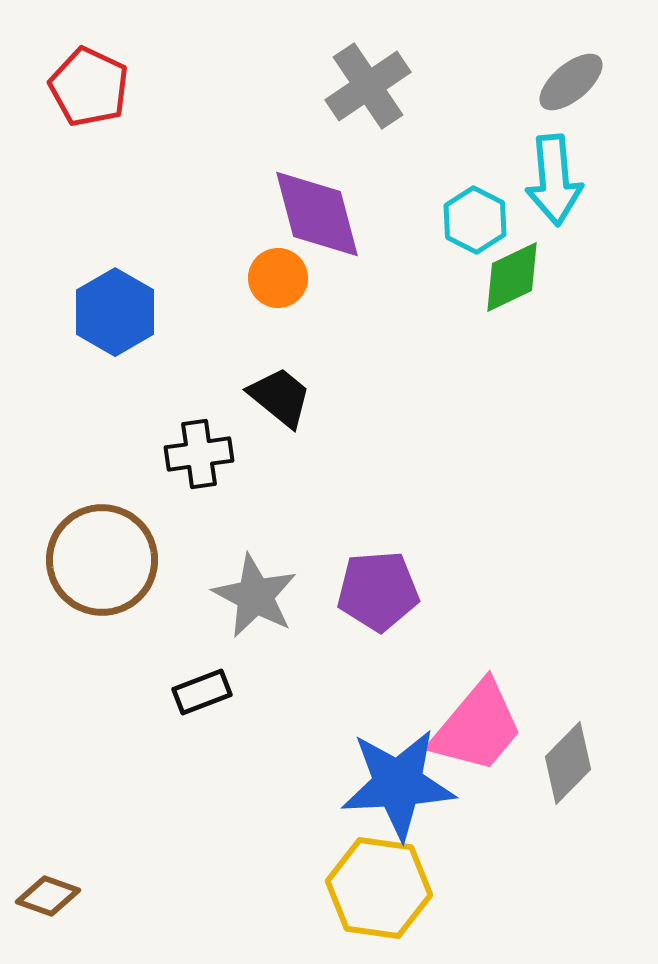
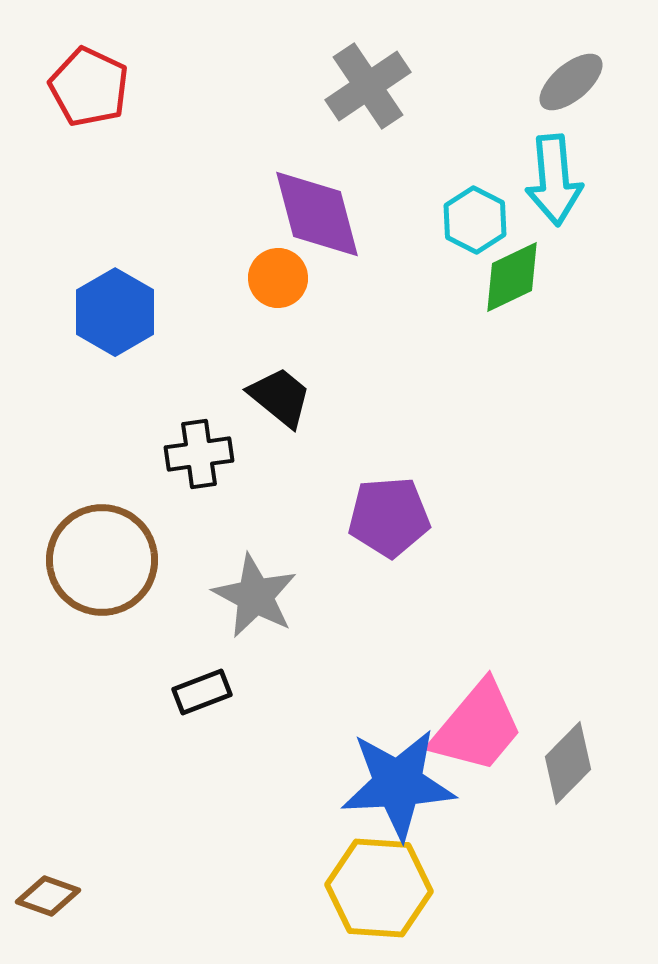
purple pentagon: moved 11 px right, 74 px up
yellow hexagon: rotated 4 degrees counterclockwise
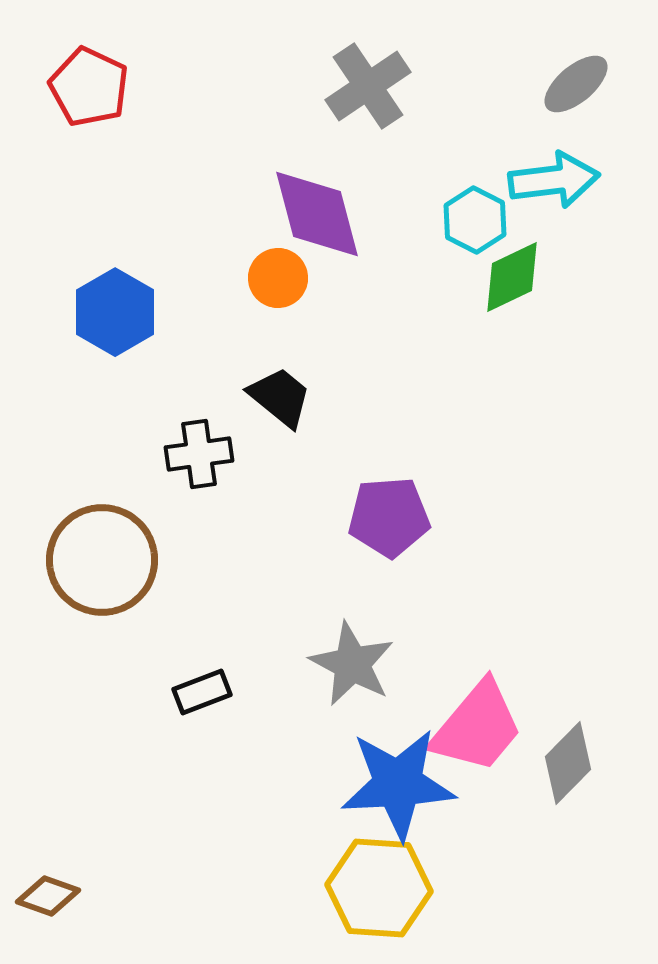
gray ellipse: moved 5 px right, 2 px down
cyan arrow: rotated 92 degrees counterclockwise
gray star: moved 97 px right, 68 px down
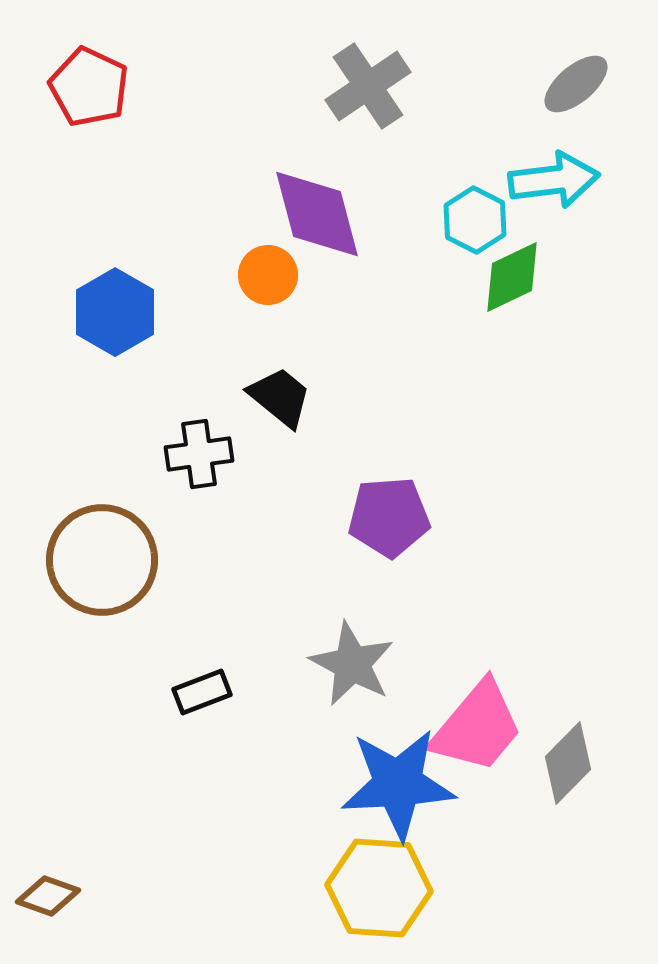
orange circle: moved 10 px left, 3 px up
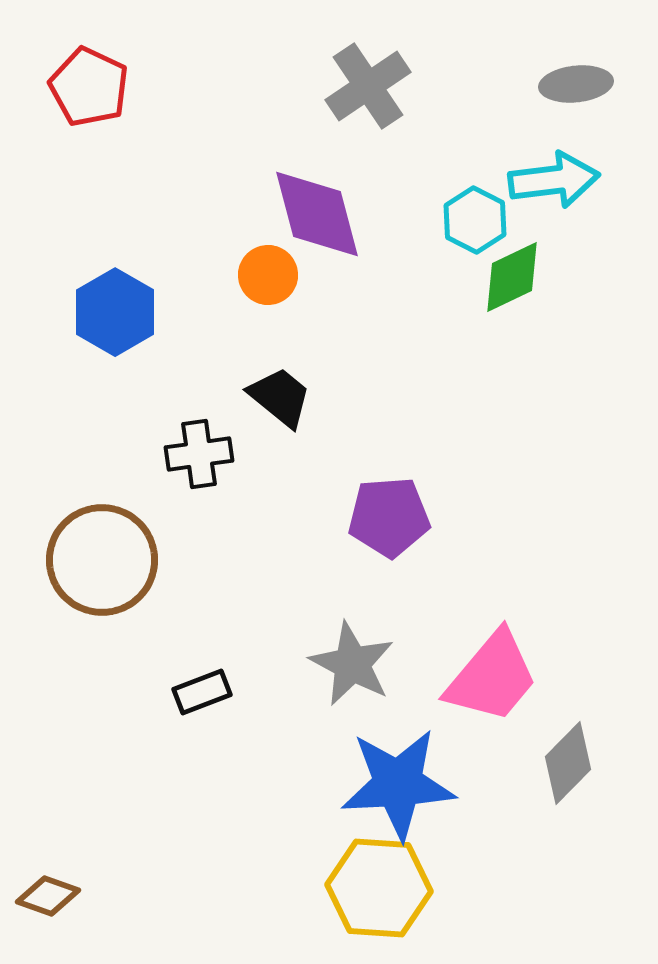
gray ellipse: rotated 34 degrees clockwise
pink trapezoid: moved 15 px right, 50 px up
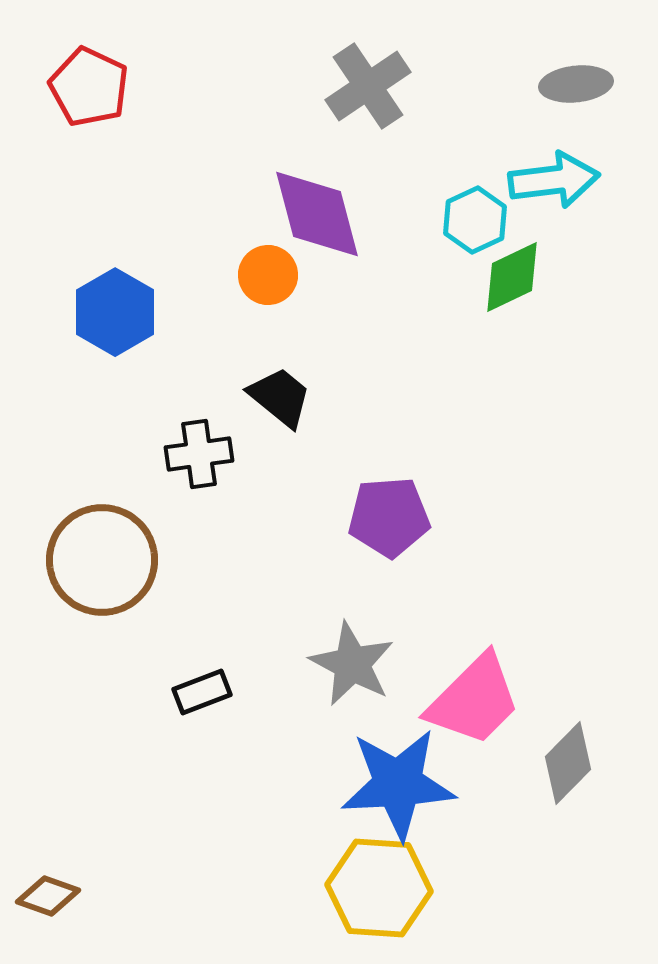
cyan hexagon: rotated 8 degrees clockwise
pink trapezoid: moved 18 px left, 23 px down; rotated 5 degrees clockwise
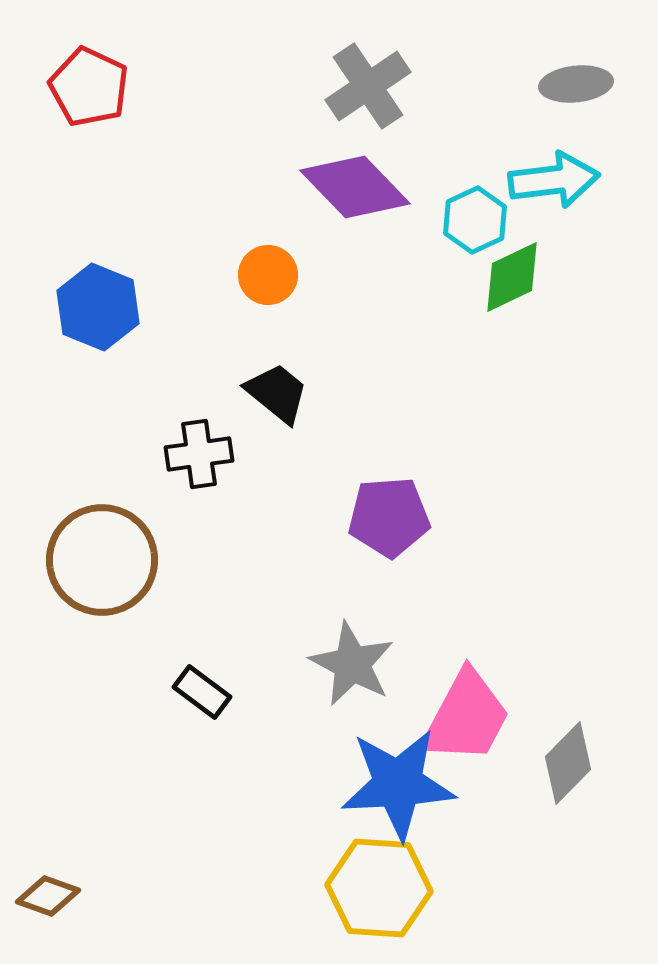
purple diamond: moved 38 px right, 27 px up; rotated 29 degrees counterclockwise
blue hexagon: moved 17 px left, 5 px up; rotated 8 degrees counterclockwise
black trapezoid: moved 3 px left, 4 px up
black rectangle: rotated 58 degrees clockwise
pink trapezoid: moved 8 px left, 17 px down; rotated 17 degrees counterclockwise
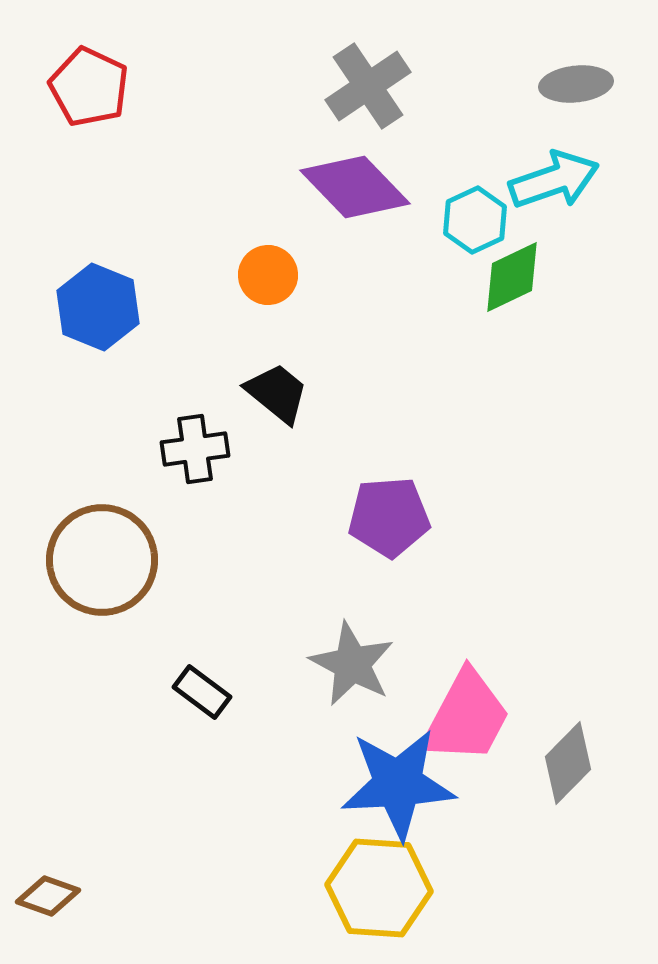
cyan arrow: rotated 12 degrees counterclockwise
black cross: moved 4 px left, 5 px up
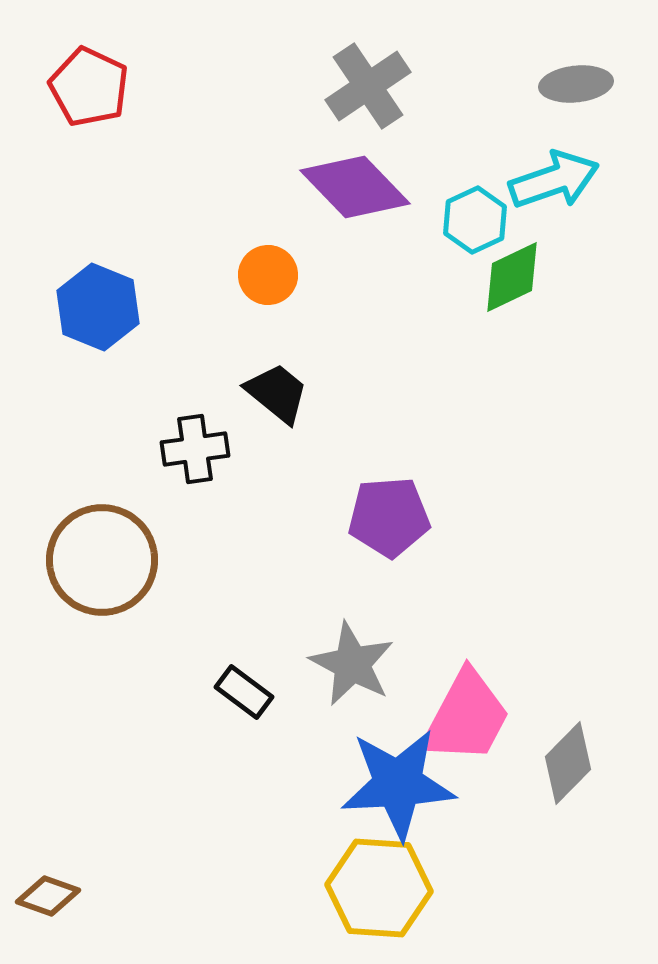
black rectangle: moved 42 px right
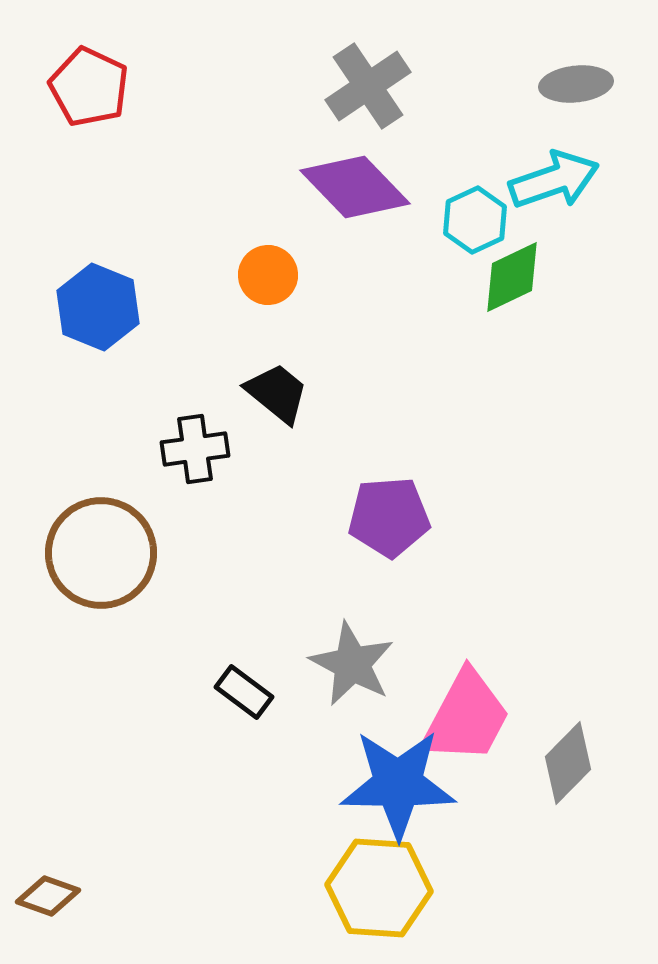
brown circle: moved 1 px left, 7 px up
blue star: rotated 4 degrees clockwise
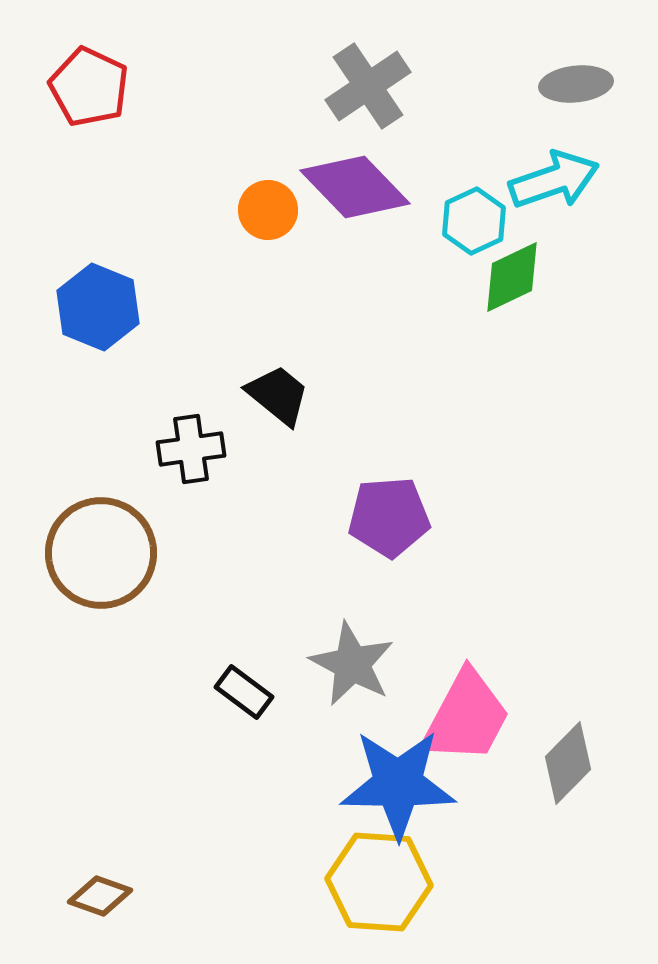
cyan hexagon: moved 1 px left, 1 px down
orange circle: moved 65 px up
black trapezoid: moved 1 px right, 2 px down
black cross: moved 4 px left
yellow hexagon: moved 6 px up
brown diamond: moved 52 px right
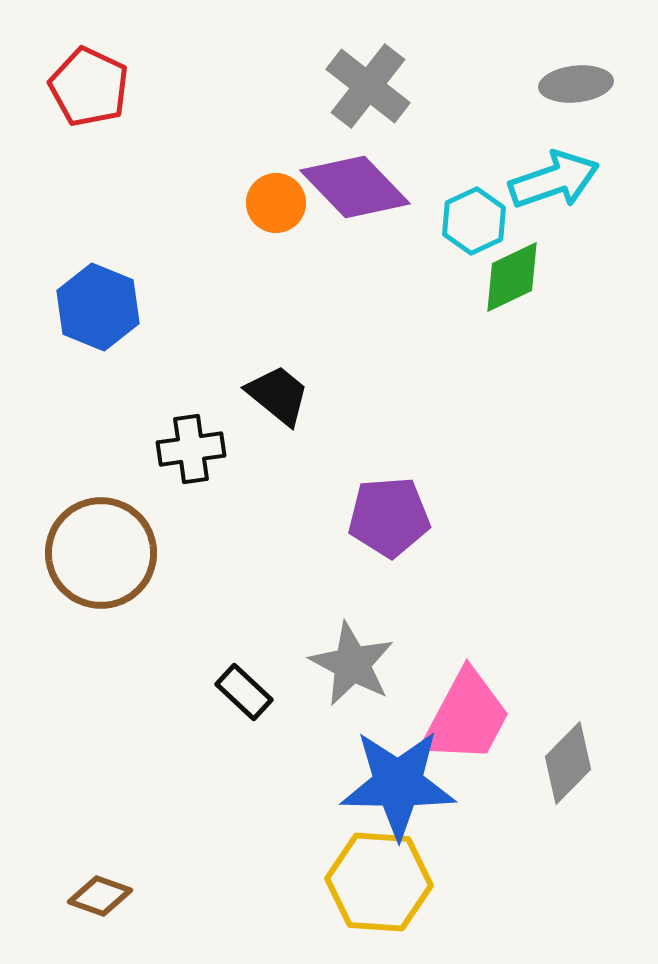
gray cross: rotated 18 degrees counterclockwise
orange circle: moved 8 px right, 7 px up
black rectangle: rotated 6 degrees clockwise
